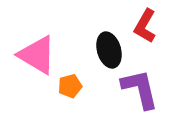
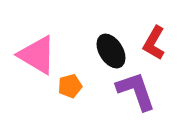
red L-shape: moved 9 px right, 17 px down
black ellipse: moved 2 px right, 1 px down; rotated 16 degrees counterclockwise
purple L-shape: moved 4 px left, 2 px down; rotated 6 degrees counterclockwise
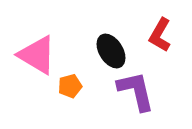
red L-shape: moved 6 px right, 8 px up
purple L-shape: rotated 6 degrees clockwise
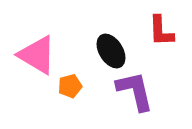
red L-shape: moved 1 px right, 4 px up; rotated 32 degrees counterclockwise
purple L-shape: moved 1 px left
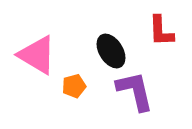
orange pentagon: moved 4 px right
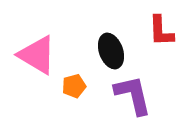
black ellipse: rotated 12 degrees clockwise
purple L-shape: moved 2 px left, 4 px down
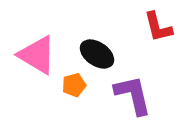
red L-shape: moved 3 px left, 4 px up; rotated 12 degrees counterclockwise
black ellipse: moved 14 px left, 3 px down; rotated 36 degrees counterclockwise
orange pentagon: moved 1 px up
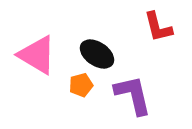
orange pentagon: moved 7 px right
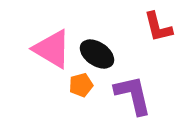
pink triangle: moved 15 px right, 6 px up
